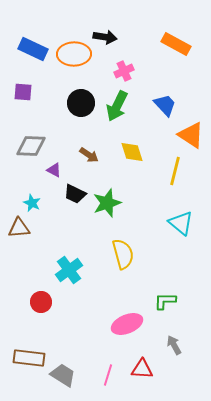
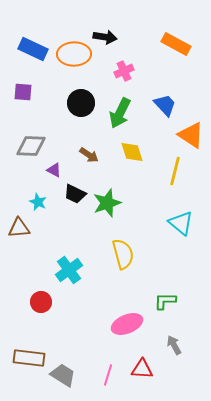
green arrow: moved 3 px right, 7 px down
cyan star: moved 6 px right, 1 px up
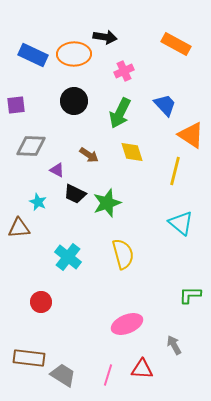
blue rectangle: moved 6 px down
purple square: moved 7 px left, 13 px down; rotated 12 degrees counterclockwise
black circle: moved 7 px left, 2 px up
purple triangle: moved 3 px right
cyan cross: moved 1 px left, 13 px up; rotated 16 degrees counterclockwise
green L-shape: moved 25 px right, 6 px up
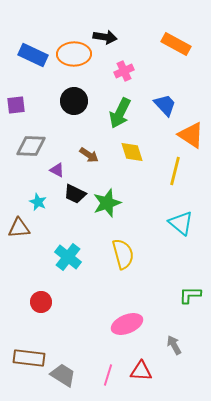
red triangle: moved 1 px left, 2 px down
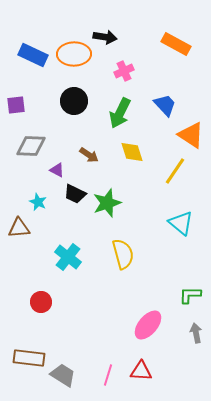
yellow line: rotated 20 degrees clockwise
pink ellipse: moved 21 px right, 1 px down; rotated 28 degrees counterclockwise
gray arrow: moved 22 px right, 12 px up; rotated 18 degrees clockwise
